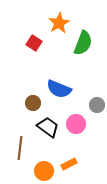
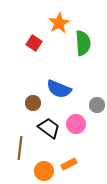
green semicircle: rotated 25 degrees counterclockwise
black trapezoid: moved 1 px right, 1 px down
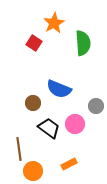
orange star: moved 5 px left
gray circle: moved 1 px left, 1 px down
pink circle: moved 1 px left
brown line: moved 1 px left, 1 px down; rotated 15 degrees counterclockwise
orange circle: moved 11 px left
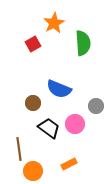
red square: moved 1 px left, 1 px down; rotated 28 degrees clockwise
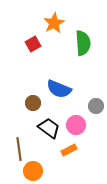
pink circle: moved 1 px right, 1 px down
orange rectangle: moved 14 px up
